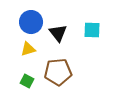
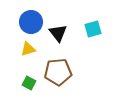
cyan square: moved 1 px right, 1 px up; rotated 18 degrees counterclockwise
green square: moved 2 px right, 2 px down
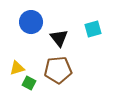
black triangle: moved 1 px right, 5 px down
yellow triangle: moved 11 px left, 19 px down
brown pentagon: moved 2 px up
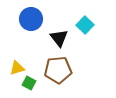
blue circle: moved 3 px up
cyan square: moved 8 px left, 4 px up; rotated 30 degrees counterclockwise
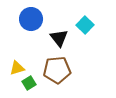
brown pentagon: moved 1 px left
green square: rotated 32 degrees clockwise
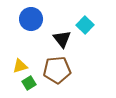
black triangle: moved 3 px right, 1 px down
yellow triangle: moved 3 px right, 2 px up
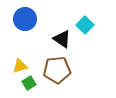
blue circle: moved 6 px left
black triangle: rotated 18 degrees counterclockwise
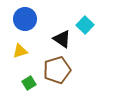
yellow triangle: moved 15 px up
brown pentagon: rotated 12 degrees counterclockwise
